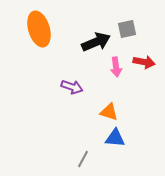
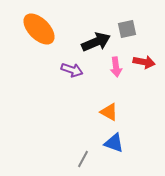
orange ellipse: rotated 28 degrees counterclockwise
purple arrow: moved 17 px up
orange triangle: rotated 12 degrees clockwise
blue triangle: moved 1 px left, 5 px down; rotated 15 degrees clockwise
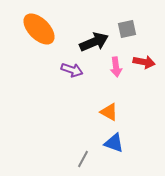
black arrow: moved 2 px left
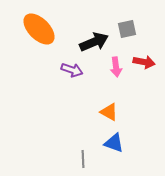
gray line: rotated 30 degrees counterclockwise
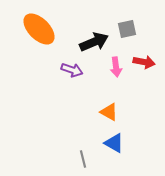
blue triangle: rotated 10 degrees clockwise
gray line: rotated 12 degrees counterclockwise
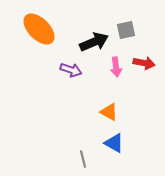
gray square: moved 1 px left, 1 px down
red arrow: moved 1 px down
purple arrow: moved 1 px left
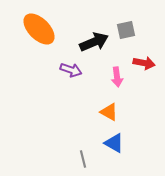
pink arrow: moved 1 px right, 10 px down
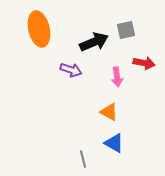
orange ellipse: rotated 32 degrees clockwise
